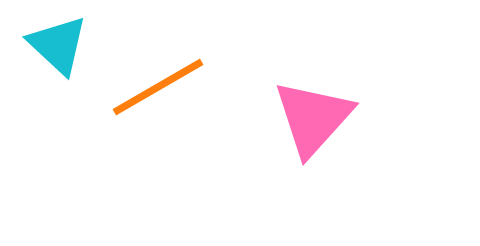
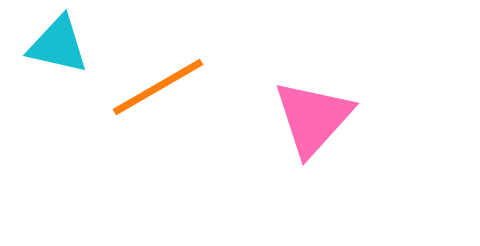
cyan triangle: rotated 30 degrees counterclockwise
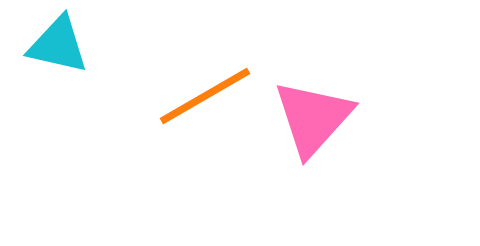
orange line: moved 47 px right, 9 px down
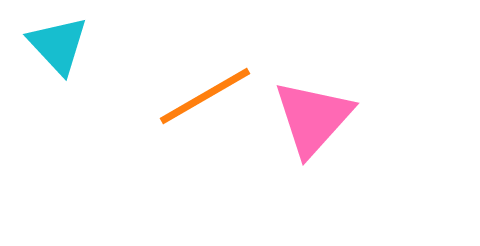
cyan triangle: rotated 34 degrees clockwise
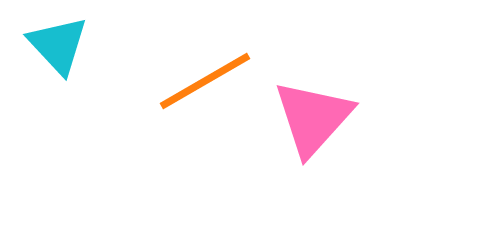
orange line: moved 15 px up
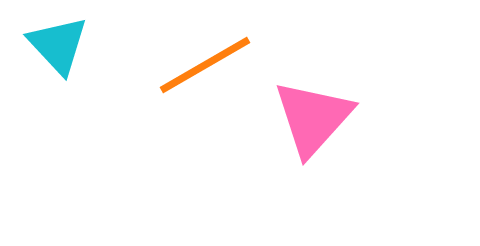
orange line: moved 16 px up
